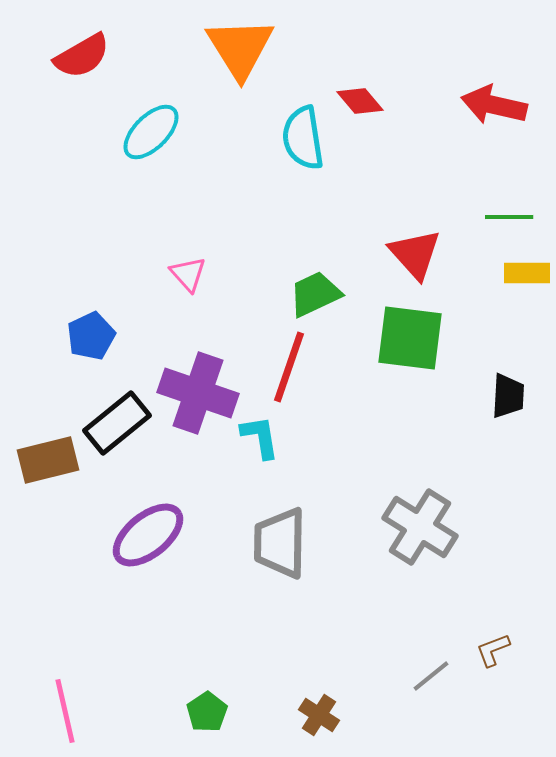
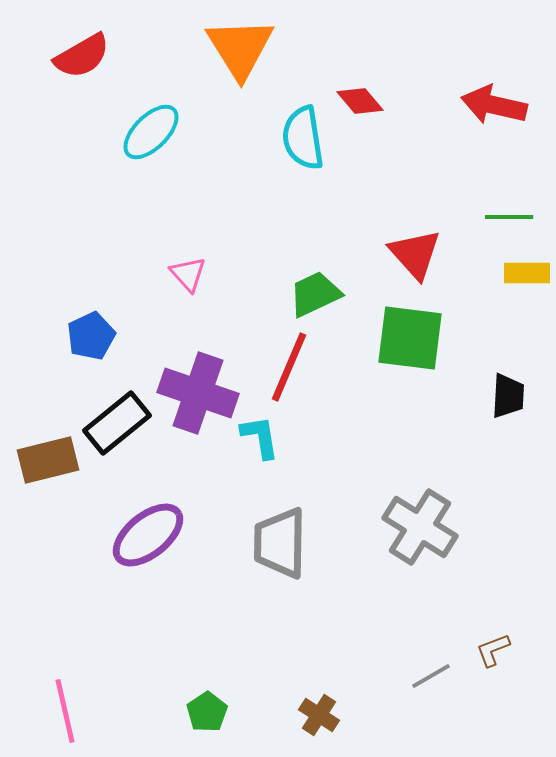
red line: rotated 4 degrees clockwise
gray line: rotated 9 degrees clockwise
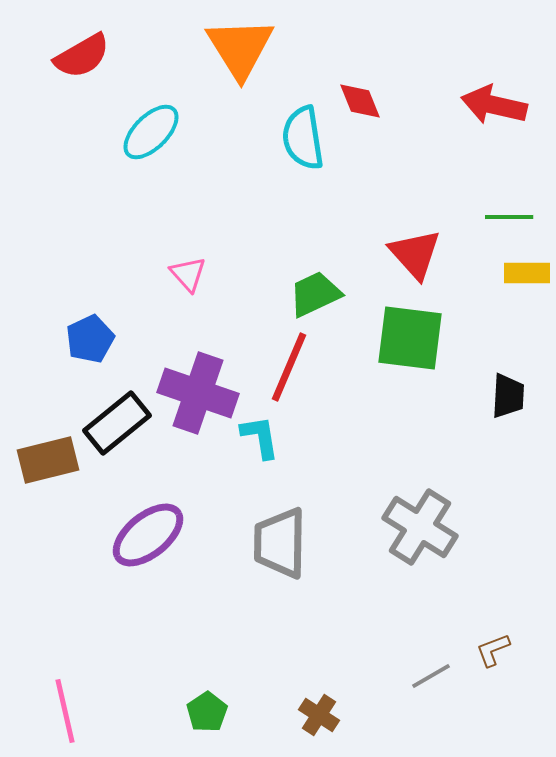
red diamond: rotated 18 degrees clockwise
blue pentagon: moved 1 px left, 3 px down
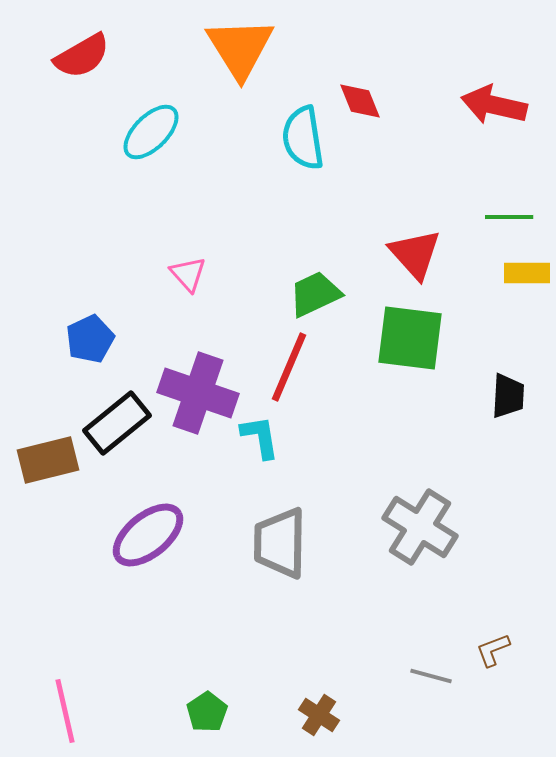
gray line: rotated 45 degrees clockwise
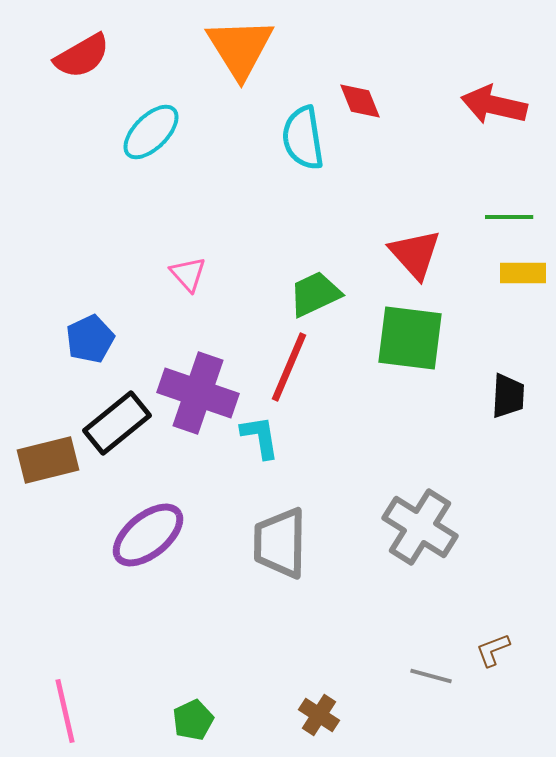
yellow rectangle: moved 4 px left
green pentagon: moved 14 px left, 8 px down; rotated 9 degrees clockwise
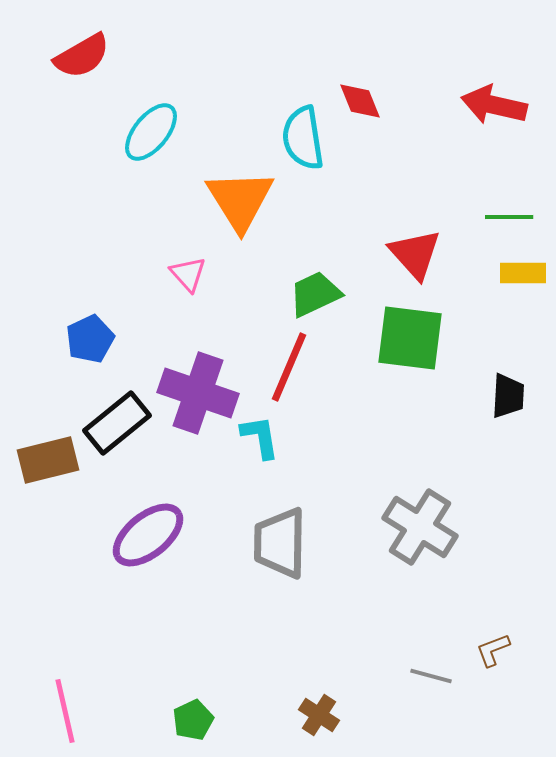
orange triangle: moved 152 px down
cyan ellipse: rotated 6 degrees counterclockwise
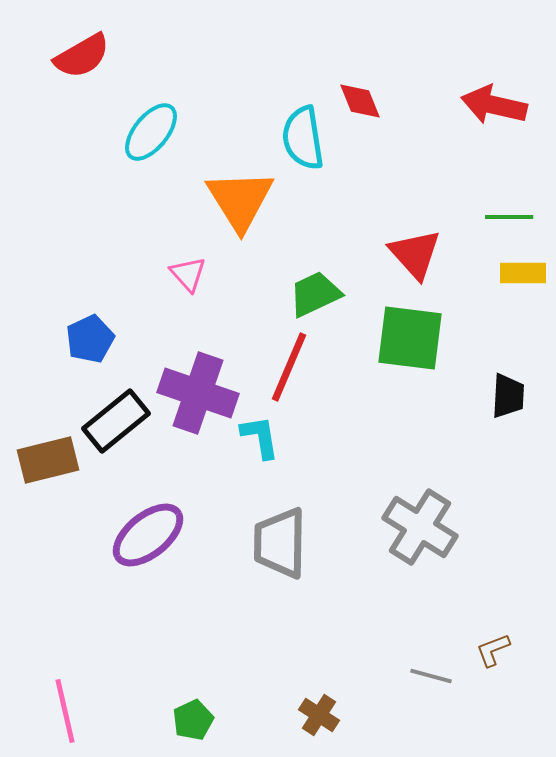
black rectangle: moved 1 px left, 2 px up
